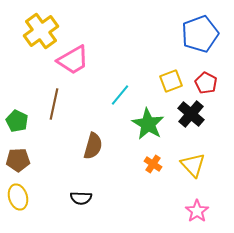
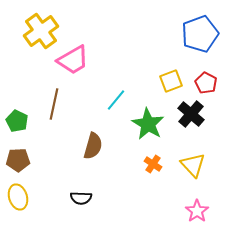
cyan line: moved 4 px left, 5 px down
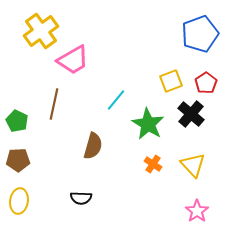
red pentagon: rotated 10 degrees clockwise
yellow ellipse: moved 1 px right, 4 px down; rotated 25 degrees clockwise
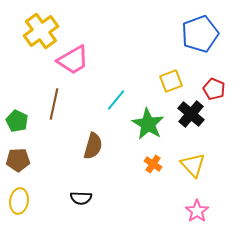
red pentagon: moved 8 px right, 6 px down; rotated 15 degrees counterclockwise
